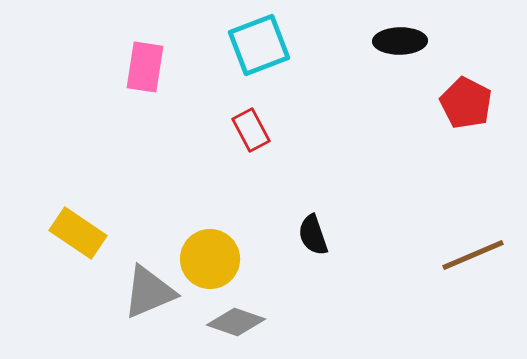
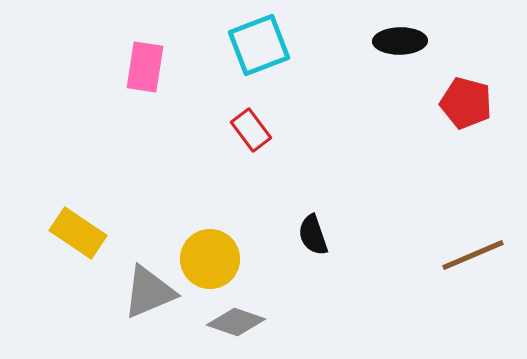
red pentagon: rotated 12 degrees counterclockwise
red rectangle: rotated 9 degrees counterclockwise
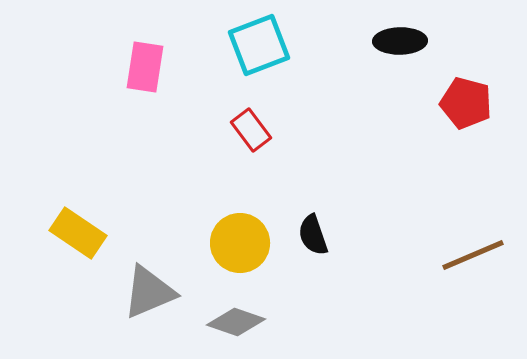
yellow circle: moved 30 px right, 16 px up
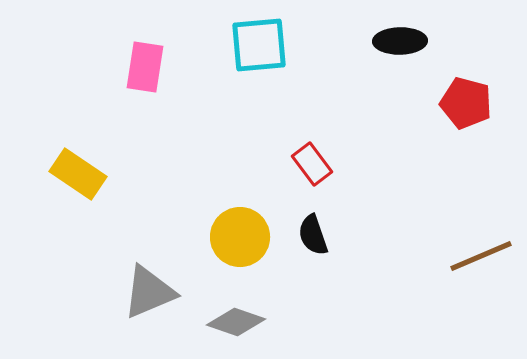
cyan square: rotated 16 degrees clockwise
red rectangle: moved 61 px right, 34 px down
yellow rectangle: moved 59 px up
yellow circle: moved 6 px up
brown line: moved 8 px right, 1 px down
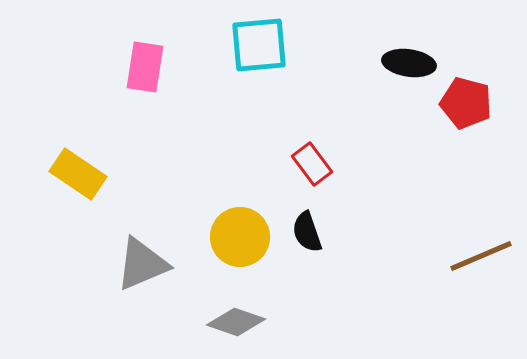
black ellipse: moved 9 px right, 22 px down; rotated 9 degrees clockwise
black semicircle: moved 6 px left, 3 px up
gray triangle: moved 7 px left, 28 px up
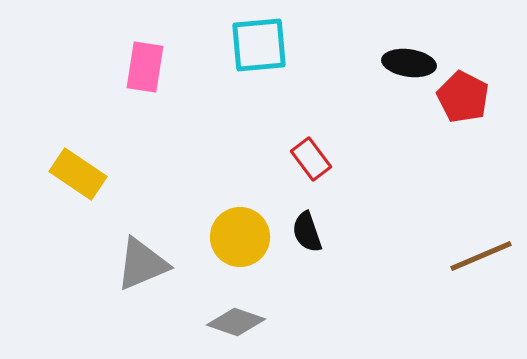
red pentagon: moved 3 px left, 6 px up; rotated 12 degrees clockwise
red rectangle: moved 1 px left, 5 px up
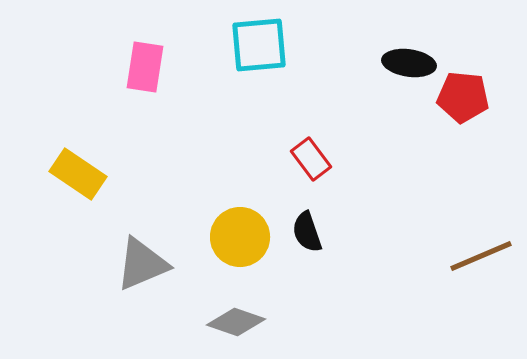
red pentagon: rotated 21 degrees counterclockwise
